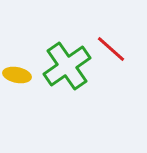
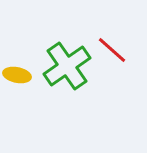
red line: moved 1 px right, 1 px down
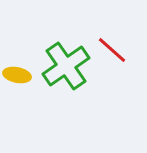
green cross: moved 1 px left
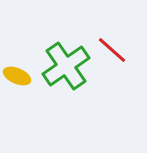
yellow ellipse: moved 1 px down; rotated 12 degrees clockwise
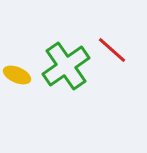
yellow ellipse: moved 1 px up
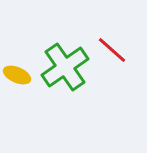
green cross: moved 1 px left, 1 px down
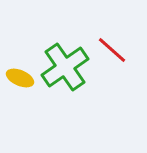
yellow ellipse: moved 3 px right, 3 px down
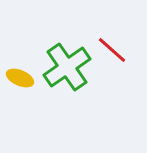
green cross: moved 2 px right
